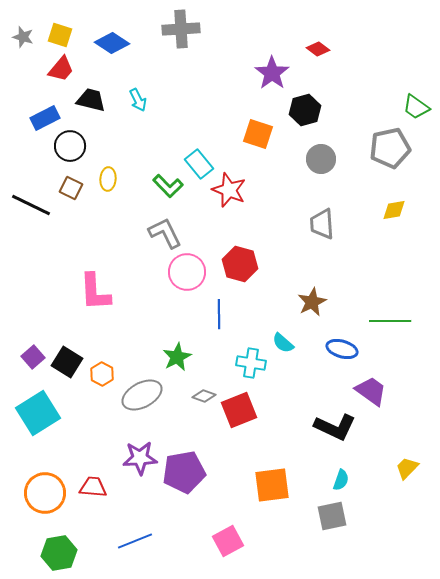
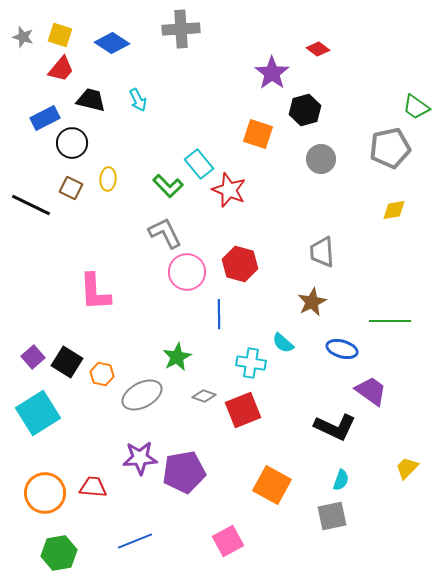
black circle at (70, 146): moved 2 px right, 3 px up
gray trapezoid at (322, 224): moved 28 px down
orange hexagon at (102, 374): rotated 15 degrees counterclockwise
red square at (239, 410): moved 4 px right
orange square at (272, 485): rotated 36 degrees clockwise
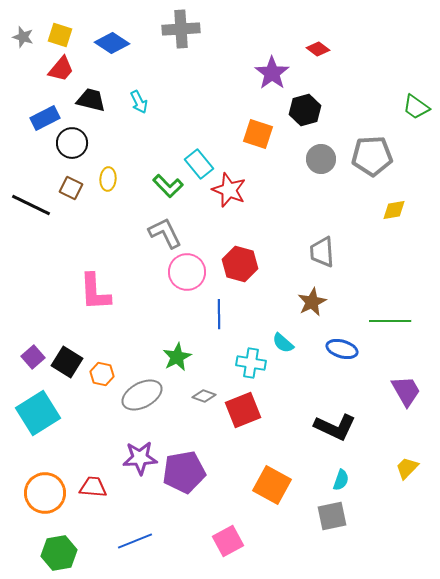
cyan arrow at (138, 100): moved 1 px right, 2 px down
gray pentagon at (390, 148): moved 18 px left, 8 px down; rotated 9 degrees clockwise
purple trapezoid at (371, 391): moved 35 px right; rotated 24 degrees clockwise
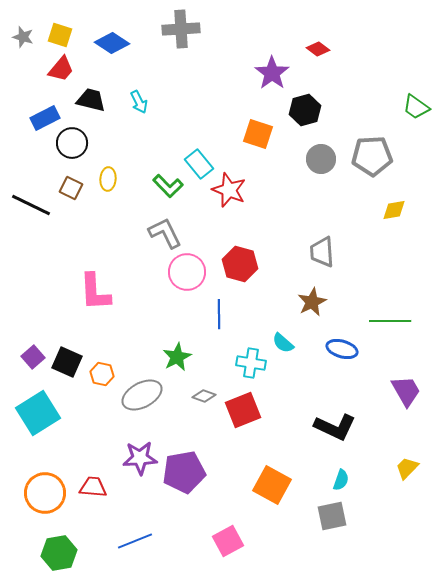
black square at (67, 362): rotated 8 degrees counterclockwise
